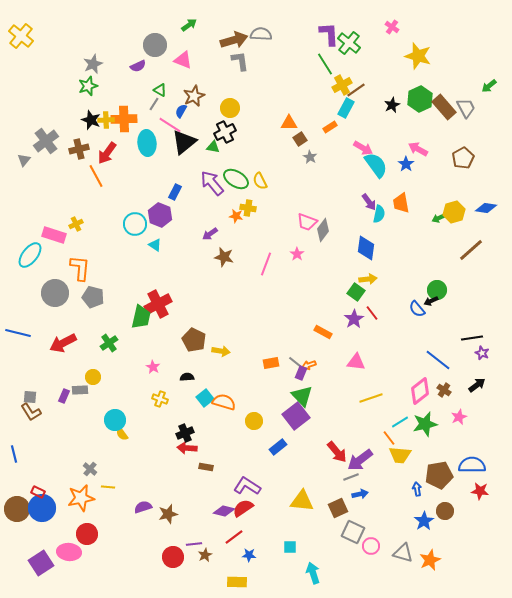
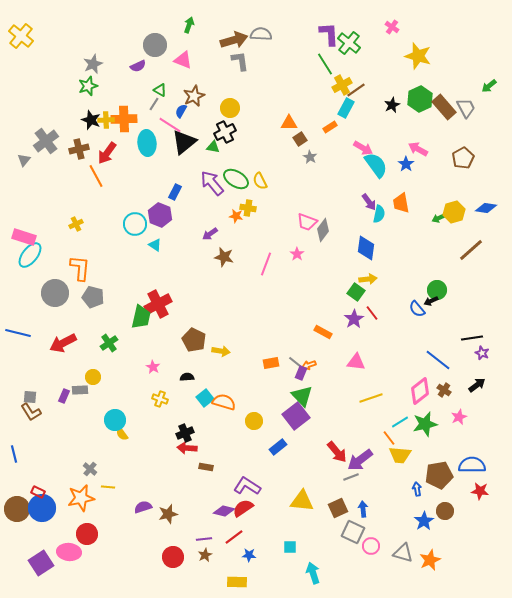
green arrow at (189, 25): rotated 35 degrees counterclockwise
pink rectangle at (54, 235): moved 30 px left, 2 px down
blue arrow at (360, 494): moved 3 px right, 15 px down; rotated 84 degrees counterclockwise
purple line at (194, 544): moved 10 px right, 5 px up
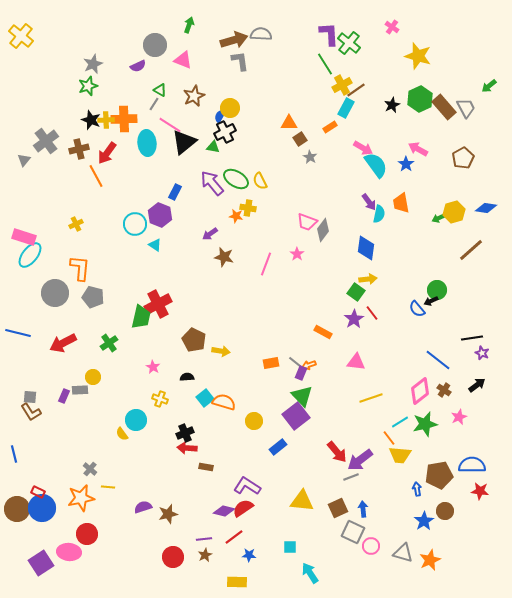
blue semicircle at (181, 111): moved 39 px right, 5 px down
cyan circle at (115, 420): moved 21 px right
cyan arrow at (313, 573): moved 3 px left; rotated 15 degrees counterclockwise
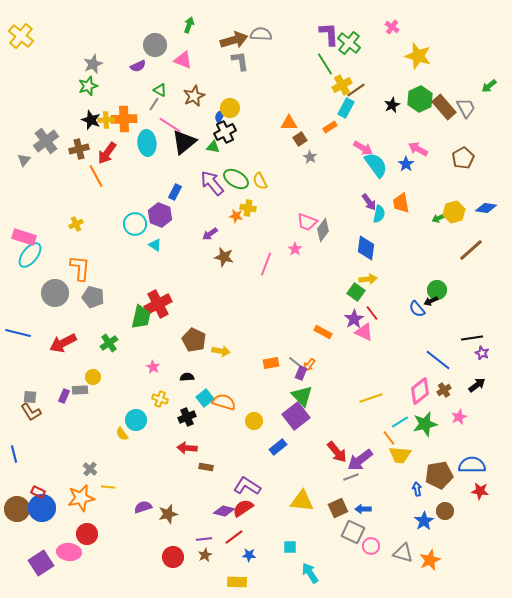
pink star at (297, 254): moved 2 px left, 5 px up
pink triangle at (356, 362): moved 8 px right, 30 px up; rotated 18 degrees clockwise
orange arrow at (309, 365): rotated 32 degrees counterclockwise
brown cross at (444, 390): rotated 24 degrees clockwise
black cross at (185, 433): moved 2 px right, 16 px up
blue arrow at (363, 509): rotated 84 degrees counterclockwise
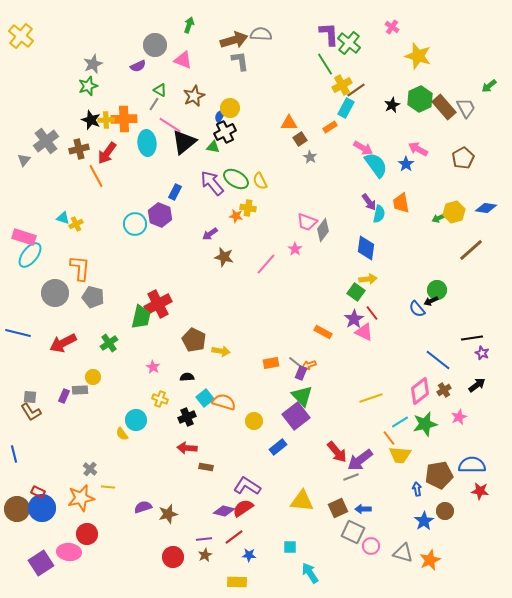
cyan triangle at (155, 245): moved 92 px left, 27 px up; rotated 16 degrees counterclockwise
pink line at (266, 264): rotated 20 degrees clockwise
orange arrow at (309, 365): rotated 32 degrees clockwise
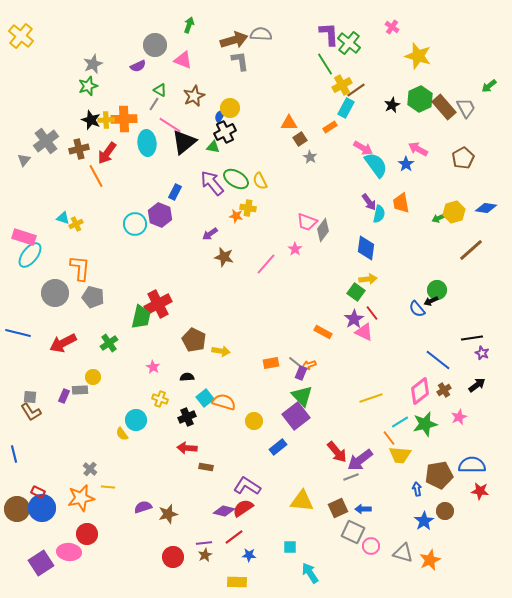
purple line at (204, 539): moved 4 px down
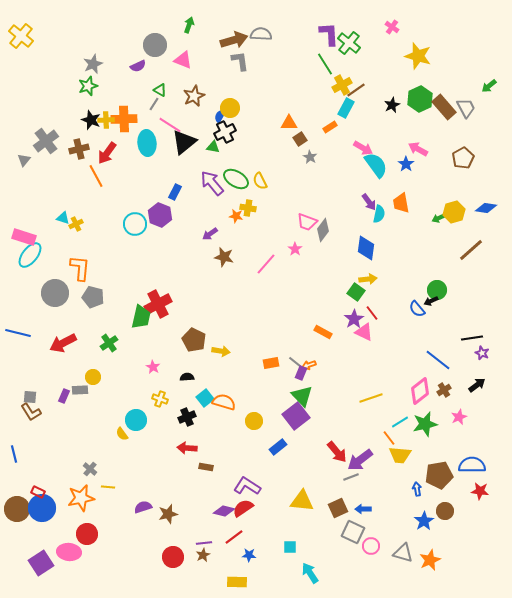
brown star at (205, 555): moved 2 px left
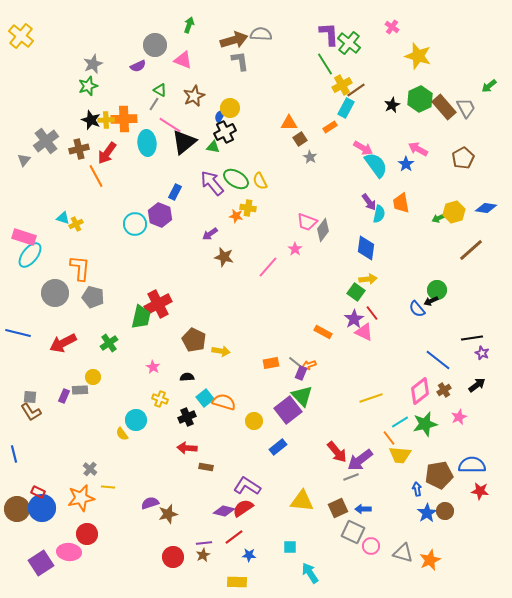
pink line at (266, 264): moved 2 px right, 3 px down
purple square at (296, 416): moved 8 px left, 6 px up
purple semicircle at (143, 507): moved 7 px right, 4 px up
blue star at (424, 521): moved 3 px right, 8 px up
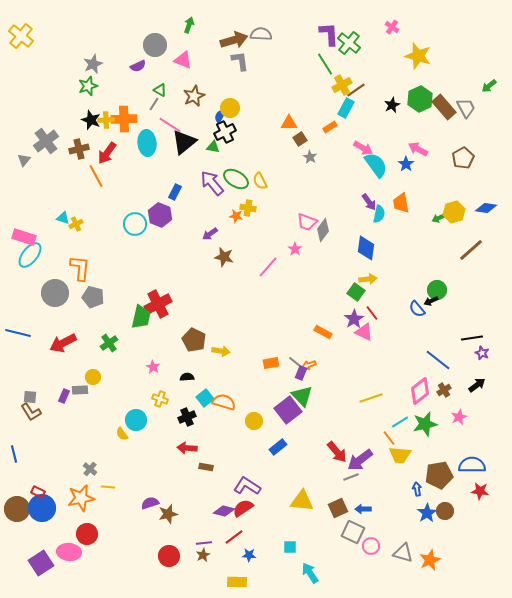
red circle at (173, 557): moved 4 px left, 1 px up
